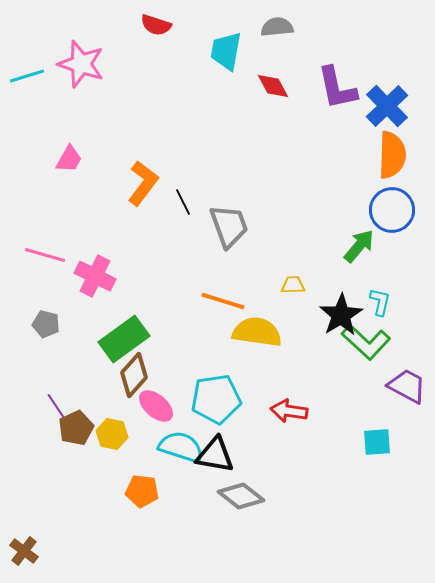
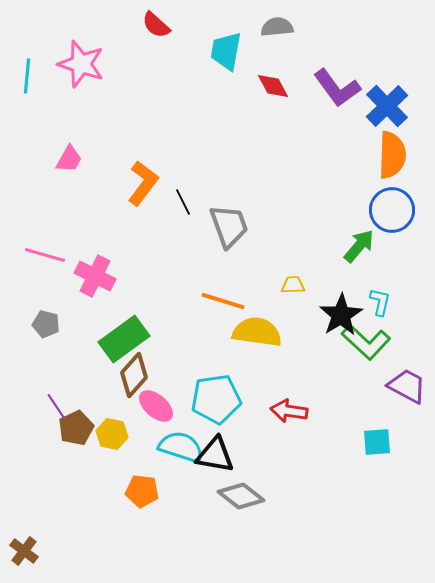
red semicircle: rotated 24 degrees clockwise
cyan line: rotated 68 degrees counterclockwise
purple L-shape: rotated 24 degrees counterclockwise
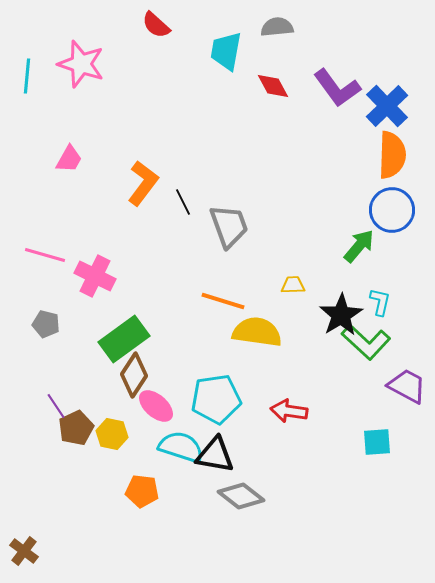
brown diamond: rotated 9 degrees counterclockwise
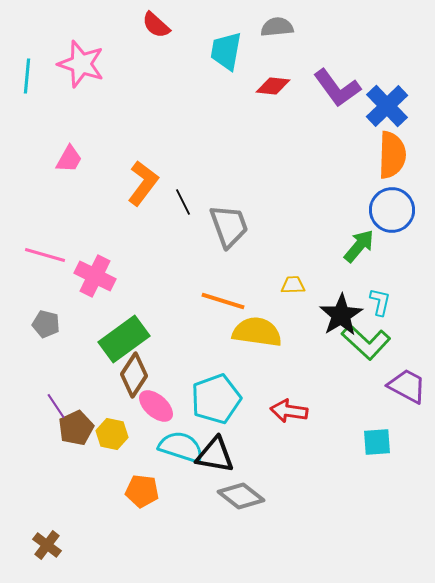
red diamond: rotated 56 degrees counterclockwise
cyan pentagon: rotated 12 degrees counterclockwise
brown cross: moved 23 px right, 6 px up
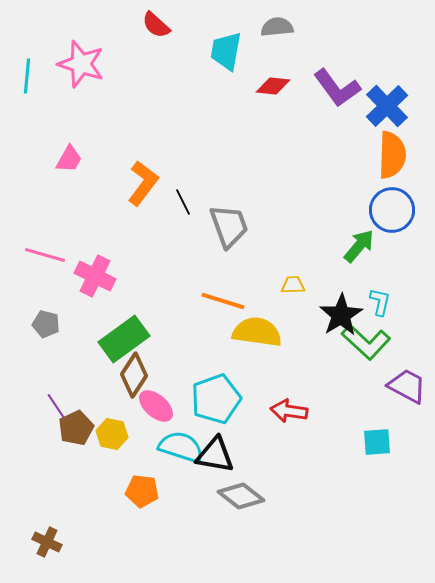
brown cross: moved 3 px up; rotated 12 degrees counterclockwise
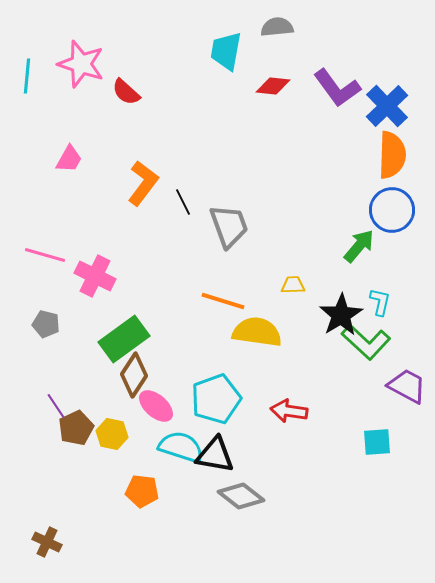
red semicircle: moved 30 px left, 67 px down
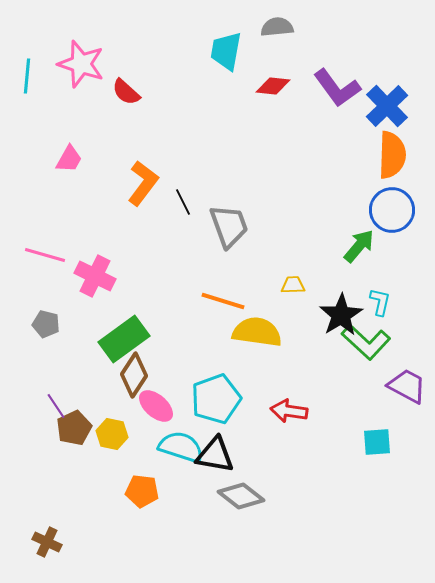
brown pentagon: moved 2 px left
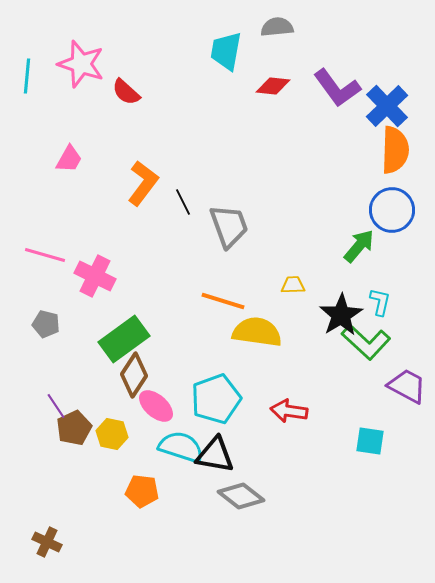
orange semicircle: moved 3 px right, 5 px up
cyan square: moved 7 px left, 1 px up; rotated 12 degrees clockwise
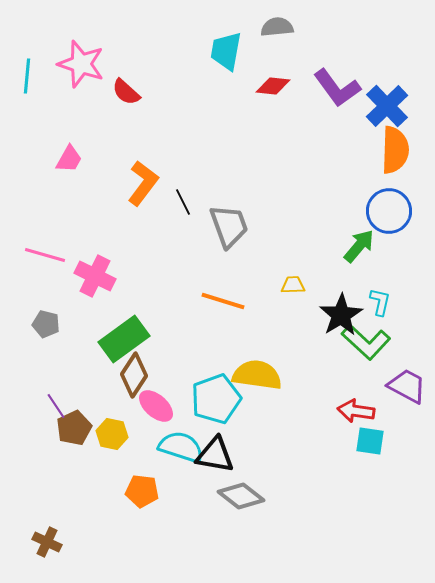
blue circle: moved 3 px left, 1 px down
yellow semicircle: moved 43 px down
red arrow: moved 67 px right
